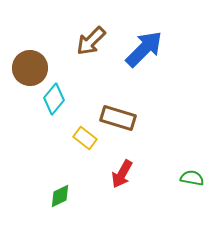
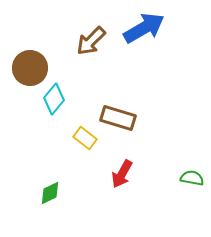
blue arrow: moved 21 px up; rotated 15 degrees clockwise
green diamond: moved 10 px left, 3 px up
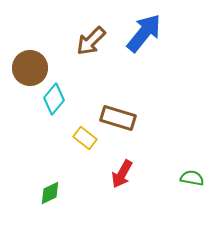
blue arrow: moved 5 px down; rotated 21 degrees counterclockwise
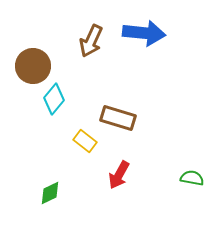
blue arrow: rotated 57 degrees clockwise
brown arrow: rotated 20 degrees counterclockwise
brown circle: moved 3 px right, 2 px up
yellow rectangle: moved 3 px down
red arrow: moved 3 px left, 1 px down
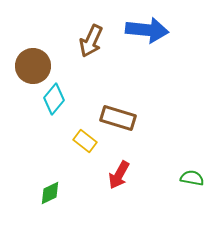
blue arrow: moved 3 px right, 3 px up
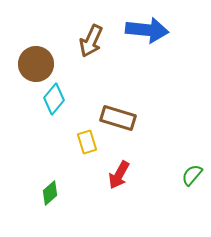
brown circle: moved 3 px right, 2 px up
yellow rectangle: moved 2 px right, 1 px down; rotated 35 degrees clockwise
green semicircle: moved 3 px up; rotated 60 degrees counterclockwise
green diamond: rotated 15 degrees counterclockwise
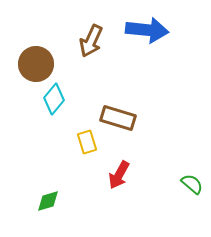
green semicircle: moved 9 px down; rotated 90 degrees clockwise
green diamond: moved 2 px left, 8 px down; rotated 25 degrees clockwise
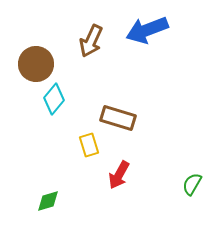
blue arrow: rotated 153 degrees clockwise
yellow rectangle: moved 2 px right, 3 px down
green semicircle: rotated 100 degrees counterclockwise
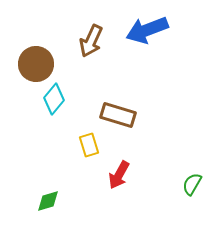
brown rectangle: moved 3 px up
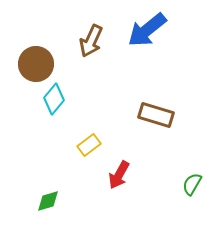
blue arrow: rotated 18 degrees counterclockwise
brown rectangle: moved 38 px right
yellow rectangle: rotated 70 degrees clockwise
